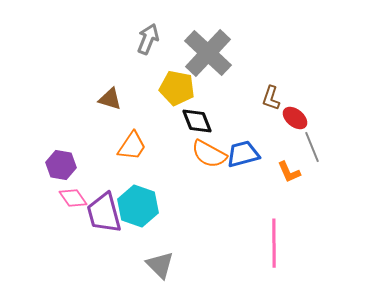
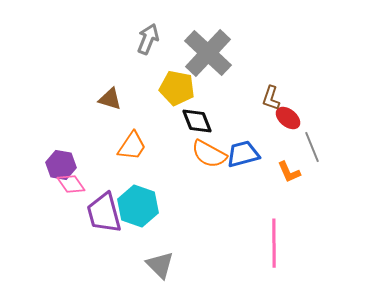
red ellipse: moved 7 px left
pink diamond: moved 2 px left, 14 px up
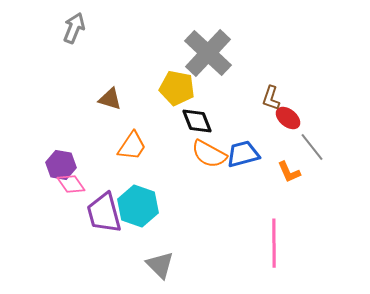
gray arrow: moved 74 px left, 11 px up
gray line: rotated 16 degrees counterclockwise
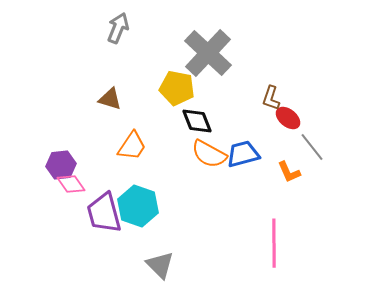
gray arrow: moved 44 px right
purple hexagon: rotated 16 degrees counterclockwise
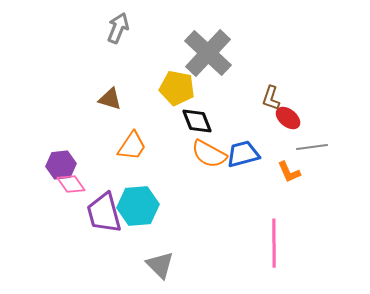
gray line: rotated 60 degrees counterclockwise
cyan hexagon: rotated 24 degrees counterclockwise
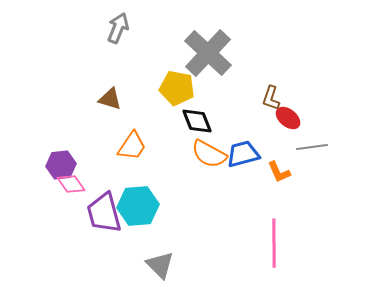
orange L-shape: moved 10 px left
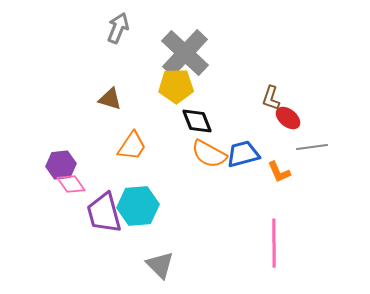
gray cross: moved 23 px left
yellow pentagon: moved 1 px left, 2 px up; rotated 12 degrees counterclockwise
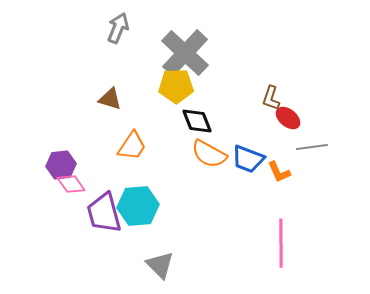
blue trapezoid: moved 5 px right, 5 px down; rotated 144 degrees counterclockwise
pink line: moved 7 px right
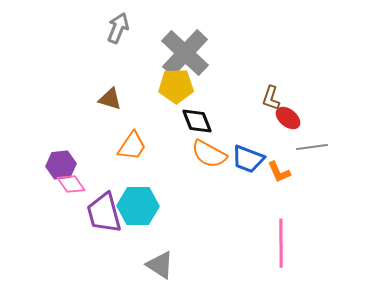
cyan hexagon: rotated 6 degrees clockwise
gray triangle: rotated 12 degrees counterclockwise
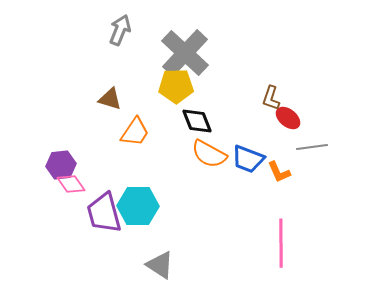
gray arrow: moved 2 px right, 2 px down
orange trapezoid: moved 3 px right, 14 px up
